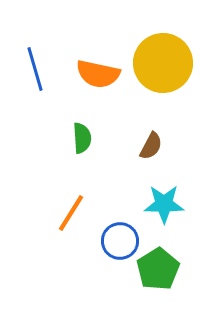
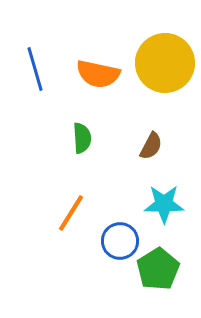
yellow circle: moved 2 px right
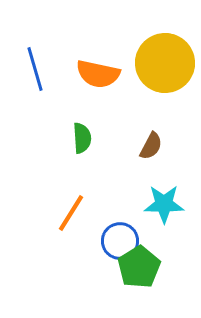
green pentagon: moved 19 px left, 2 px up
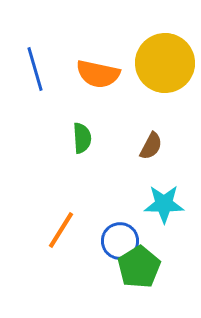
orange line: moved 10 px left, 17 px down
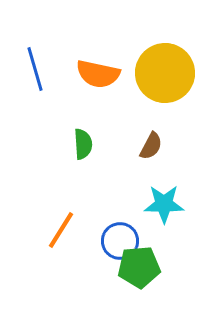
yellow circle: moved 10 px down
green semicircle: moved 1 px right, 6 px down
green pentagon: rotated 27 degrees clockwise
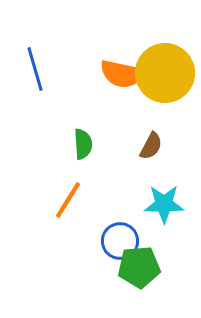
orange semicircle: moved 24 px right
orange line: moved 7 px right, 30 px up
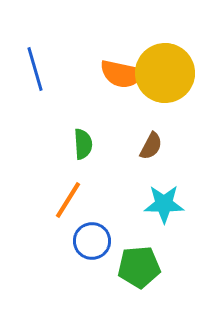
blue circle: moved 28 px left
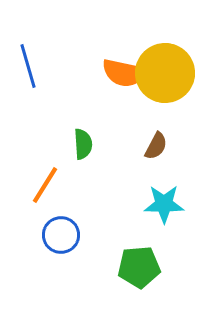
blue line: moved 7 px left, 3 px up
orange semicircle: moved 2 px right, 1 px up
brown semicircle: moved 5 px right
orange line: moved 23 px left, 15 px up
blue circle: moved 31 px left, 6 px up
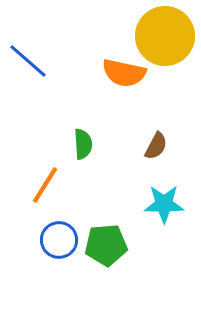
blue line: moved 5 px up; rotated 33 degrees counterclockwise
yellow circle: moved 37 px up
blue circle: moved 2 px left, 5 px down
green pentagon: moved 33 px left, 22 px up
